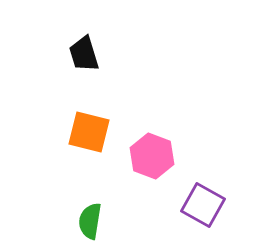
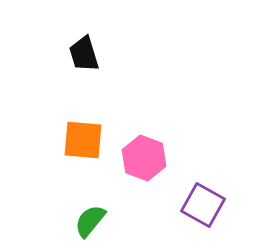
orange square: moved 6 px left, 8 px down; rotated 9 degrees counterclockwise
pink hexagon: moved 8 px left, 2 px down
green semicircle: rotated 30 degrees clockwise
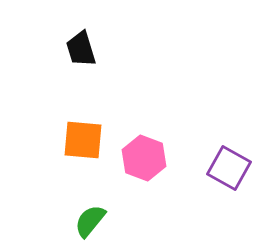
black trapezoid: moved 3 px left, 5 px up
purple square: moved 26 px right, 37 px up
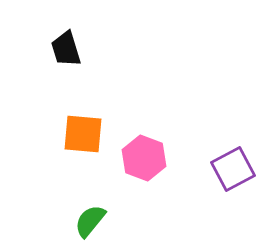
black trapezoid: moved 15 px left
orange square: moved 6 px up
purple square: moved 4 px right, 1 px down; rotated 33 degrees clockwise
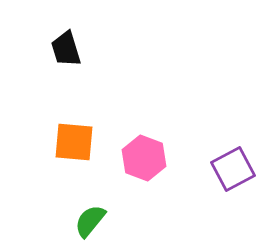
orange square: moved 9 px left, 8 px down
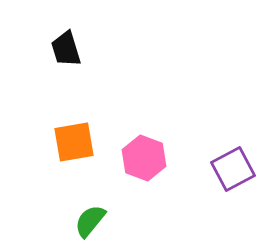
orange square: rotated 15 degrees counterclockwise
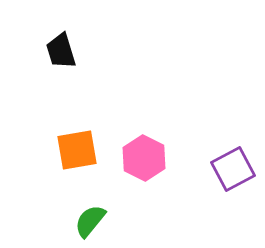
black trapezoid: moved 5 px left, 2 px down
orange square: moved 3 px right, 8 px down
pink hexagon: rotated 6 degrees clockwise
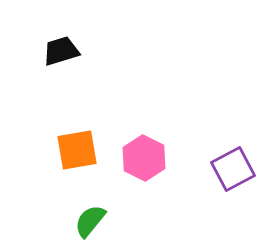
black trapezoid: rotated 90 degrees clockwise
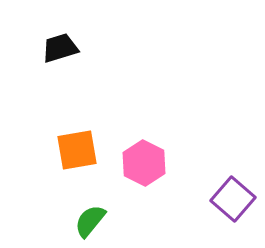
black trapezoid: moved 1 px left, 3 px up
pink hexagon: moved 5 px down
purple square: moved 30 px down; rotated 21 degrees counterclockwise
